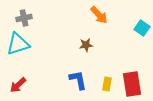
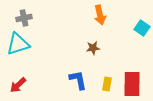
orange arrow: moved 1 px right; rotated 30 degrees clockwise
brown star: moved 7 px right, 3 px down
red rectangle: rotated 10 degrees clockwise
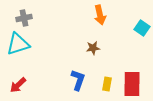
blue L-shape: rotated 30 degrees clockwise
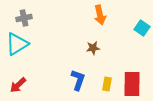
cyan triangle: moved 1 px left; rotated 15 degrees counterclockwise
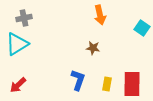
brown star: rotated 16 degrees clockwise
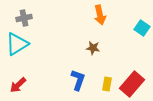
red rectangle: rotated 40 degrees clockwise
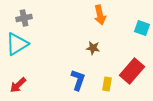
cyan square: rotated 14 degrees counterclockwise
red rectangle: moved 13 px up
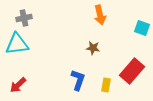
cyan triangle: rotated 25 degrees clockwise
yellow rectangle: moved 1 px left, 1 px down
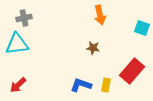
blue L-shape: moved 3 px right, 5 px down; rotated 90 degrees counterclockwise
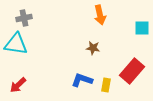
cyan square: rotated 21 degrees counterclockwise
cyan triangle: moved 1 px left; rotated 15 degrees clockwise
blue L-shape: moved 1 px right, 5 px up
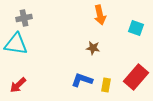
cyan square: moved 6 px left; rotated 21 degrees clockwise
red rectangle: moved 4 px right, 6 px down
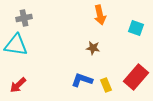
cyan triangle: moved 1 px down
yellow rectangle: rotated 32 degrees counterclockwise
